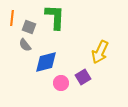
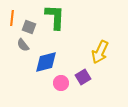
gray semicircle: moved 2 px left
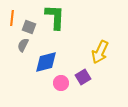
gray semicircle: rotated 64 degrees clockwise
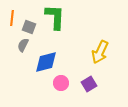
purple square: moved 6 px right, 7 px down
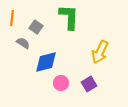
green L-shape: moved 14 px right
gray square: moved 7 px right; rotated 16 degrees clockwise
gray semicircle: moved 2 px up; rotated 96 degrees clockwise
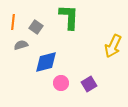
orange line: moved 1 px right, 4 px down
gray semicircle: moved 2 px left, 2 px down; rotated 48 degrees counterclockwise
yellow arrow: moved 13 px right, 6 px up
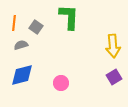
orange line: moved 1 px right, 1 px down
yellow arrow: rotated 30 degrees counterclockwise
blue diamond: moved 24 px left, 13 px down
purple square: moved 25 px right, 7 px up
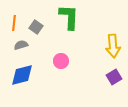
pink circle: moved 22 px up
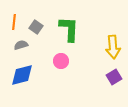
green L-shape: moved 12 px down
orange line: moved 1 px up
yellow arrow: moved 1 px down
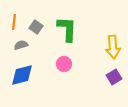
green L-shape: moved 2 px left
pink circle: moved 3 px right, 3 px down
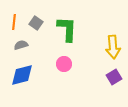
gray square: moved 4 px up
